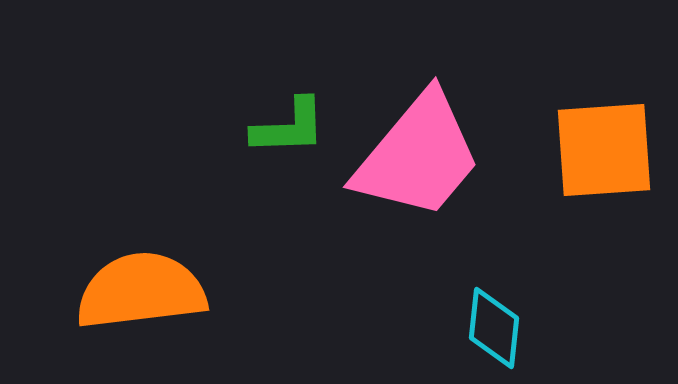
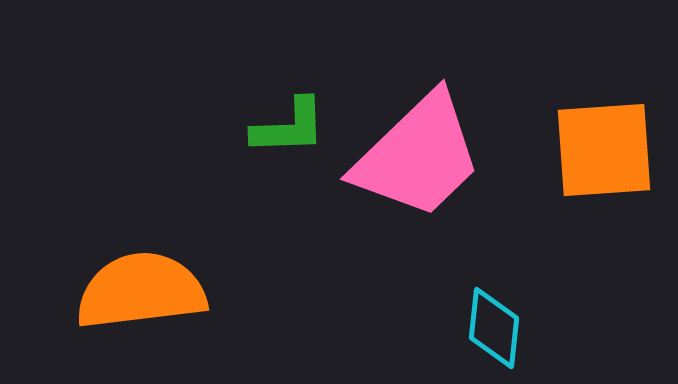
pink trapezoid: rotated 6 degrees clockwise
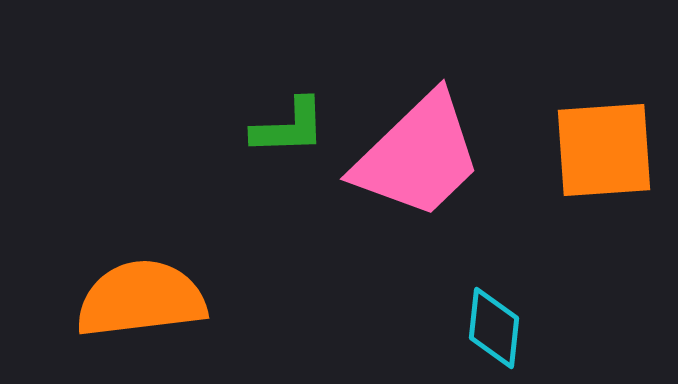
orange semicircle: moved 8 px down
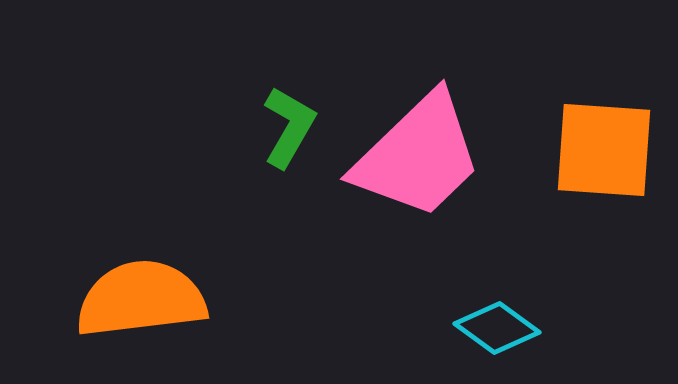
green L-shape: rotated 58 degrees counterclockwise
orange square: rotated 8 degrees clockwise
cyan diamond: moved 3 px right; rotated 60 degrees counterclockwise
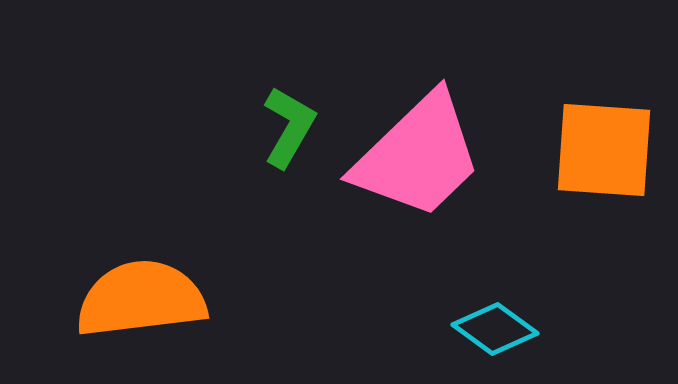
cyan diamond: moved 2 px left, 1 px down
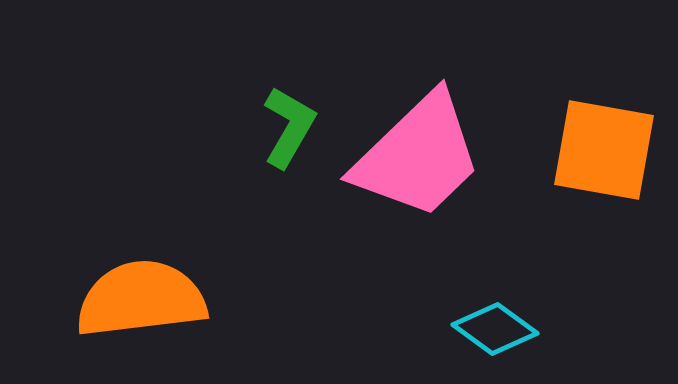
orange square: rotated 6 degrees clockwise
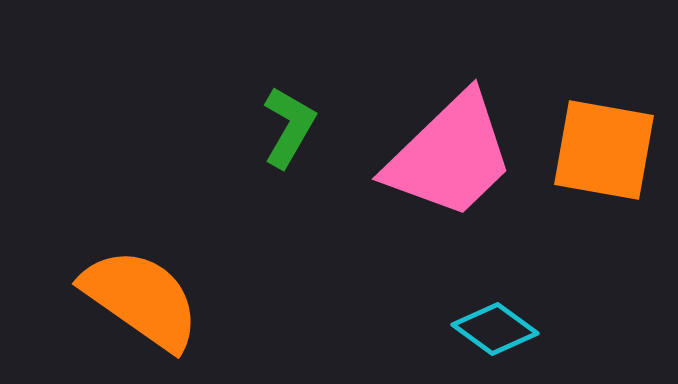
pink trapezoid: moved 32 px right
orange semicircle: rotated 42 degrees clockwise
